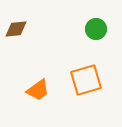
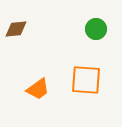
orange square: rotated 20 degrees clockwise
orange trapezoid: moved 1 px up
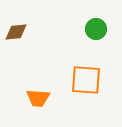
brown diamond: moved 3 px down
orange trapezoid: moved 9 px down; rotated 40 degrees clockwise
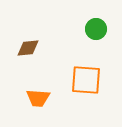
brown diamond: moved 12 px right, 16 px down
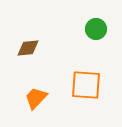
orange square: moved 5 px down
orange trapezoid: moved 2 px left; rotated 130 degrees clockwise
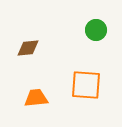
green circle: moved 1 px down
orange trapezoid: rotated 40 degrees clockwise
